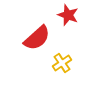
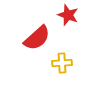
yellow cross: rotated 30 degrees clockwise
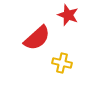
yellow cross: rotated 18 degrees clockwise
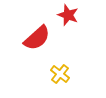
yellow cross: moved 2 px left, 11 px down; rotated 24 degrees clockwise
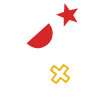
red semicircle: moved 5 px right
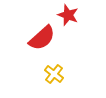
yellow cross: moved 6 px left
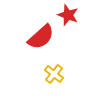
red semicircle: moved 1 px left, 1 px up
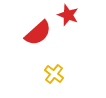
red semicircle: moved 3 px left, 4 px up
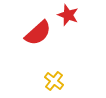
yellow cross: moved 7 px down
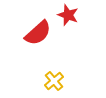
yellow cross: rotated 12 degrees clockwise
